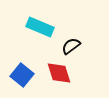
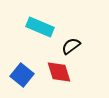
red diamond: moved 1 px up
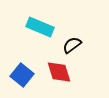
black semicircle: moved 1 px right, 1 px up
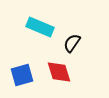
black semicircle: moved 2 px up; rotated 18 degrees counterclockwise
blue square: rotated 35 degrees clockwise
